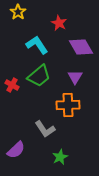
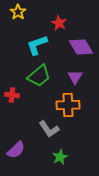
cyan L-shape: rotated 75 degrees counterclockwise
red cross: moved 10 px down; rotated 24 degrees counterclockwise
gray L-shape: moved 4 px right
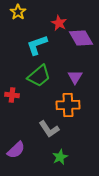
purple diamond: moved 9 px up
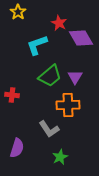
green trapezoid: moved 11 px right
purple semicircle: moved 1 px right, 2 px up; rotated 30 degrees counterclockwise
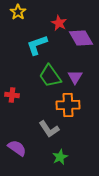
green trapezoid: rotated 95 degrees clockwise
purple semicircle: rotated 72 degrees counterclockwise
